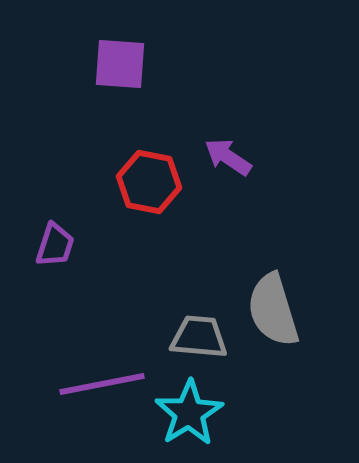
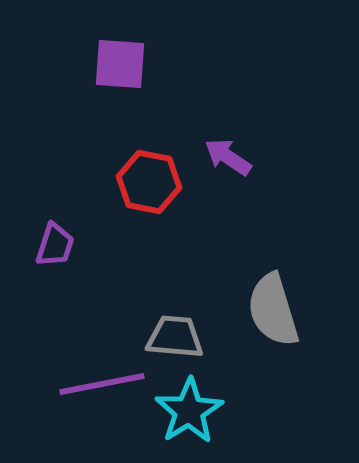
gray trapezoid: moved 24 px left
cyan star: moved 2 px up
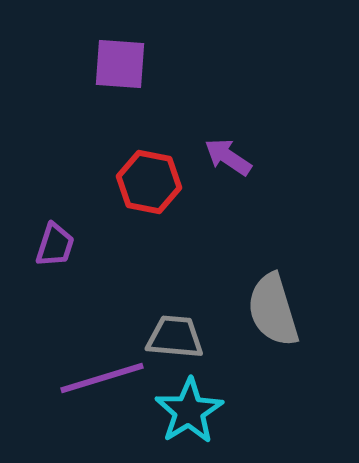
purple line: moved 6 px up; rotated 6 degrees counterclockwise
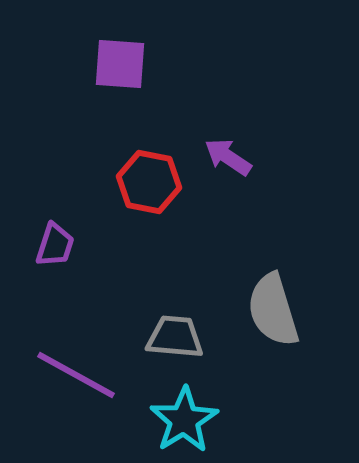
purple line: moved 26 px left, 3 px up; rotated 46 degrees clockwise
cyan star: moved 5 px left, 9 px down
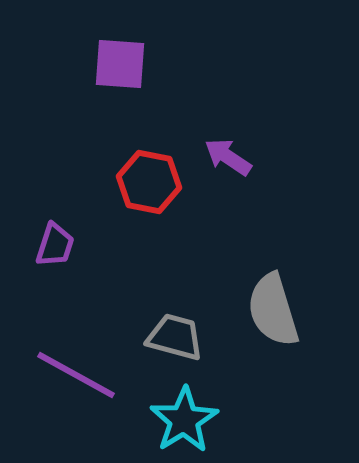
gray trapezoid: rotated 10 degrees clockwise
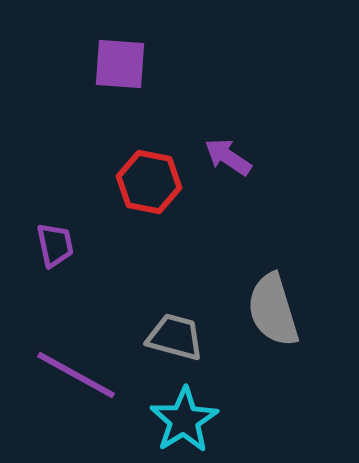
purple trapezoid: rotated 30 degrees counterclockwise
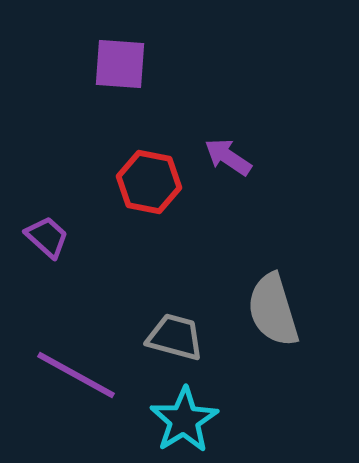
purple trapezoid: moved 8 px left, 8 px up; rotated 36 degrees counterclockwise
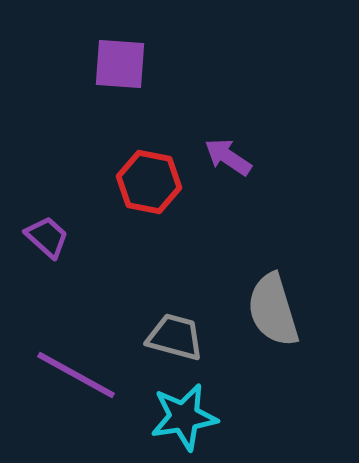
cyan star: moved 3 px up; rotated 22 degrees clockwise
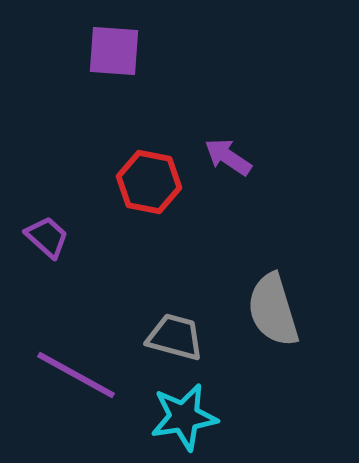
purple square: moved 6 px left, 13 px up
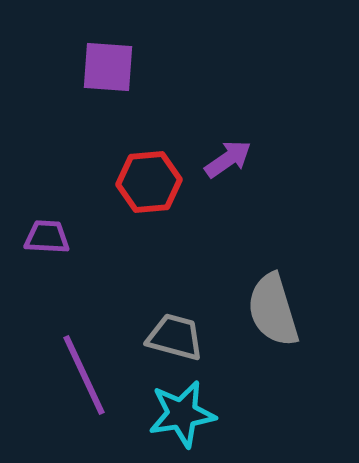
purple square: moved 6 px left, 16 px down
purple arrow: moved 2 px down; rotated 111 degrees clockwise
red hexagon: rotated 16 degrees counterclockwise
purple trapezoid: rotated 39 degrees counterclockwise
purple line: moved 8 px right; rotated 36 degrees clockwise
cyan star: moved 2 px left, 3 px up
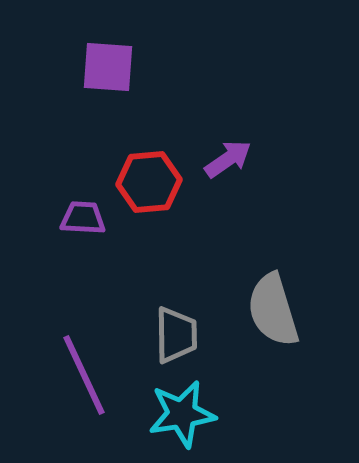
purple trapezoid: moved 36 px right, 19 px up
gray trapezoid: moved 1 px right, 2 px up; rotated 74 degrees clockwise
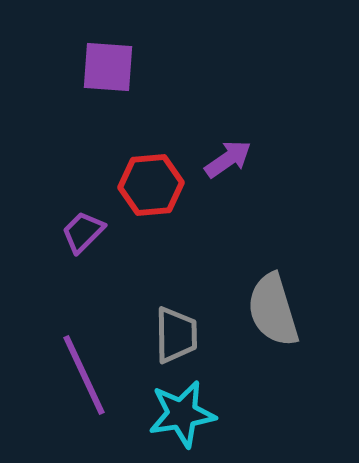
red hexagon: moved 2 px right, 3 px down
purple trapezoid: moved 14 px down; rotated 48 degrees counterclockwise
